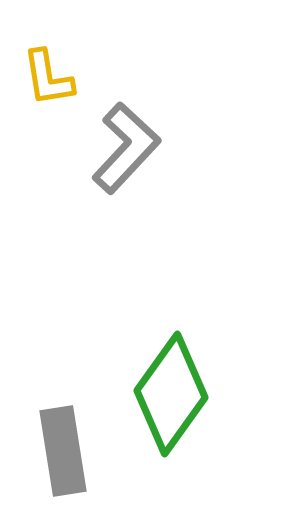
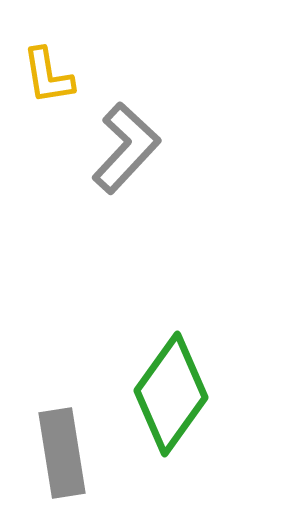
yellow L-shape: moved 2 px up
gray rectangle: moved 1 px left, 2 px down
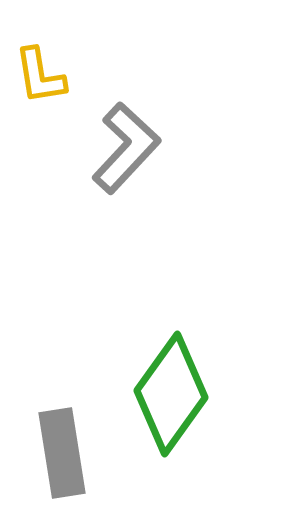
yellow L-shape: moved 8 px left
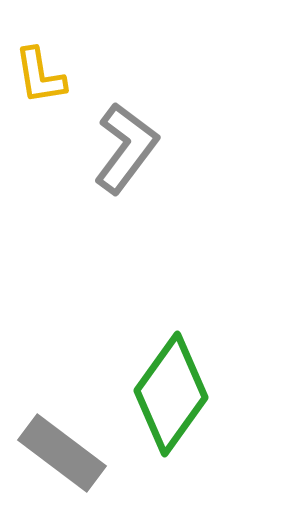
gray L-shape: rotated 6 degrees counterclockwise
gray rectangle: rotated 44 degrees counterclockwise
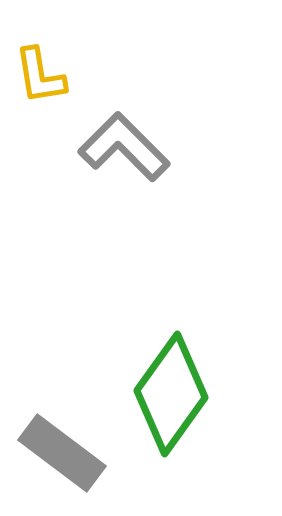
gray L-shape: moved 2 px left, 1 px up; rotated 82 degrees counterclockwise
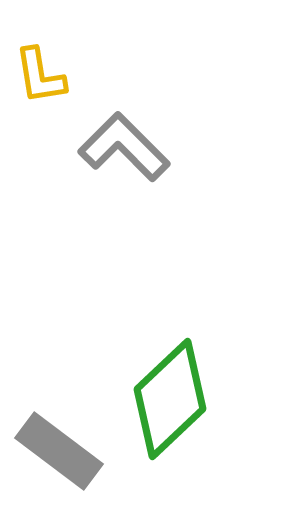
green diamond: moved 1 px left, 5 px down; rotated 11 degrees clockwise
gray rectangle: moved 3 px left, 2 px up
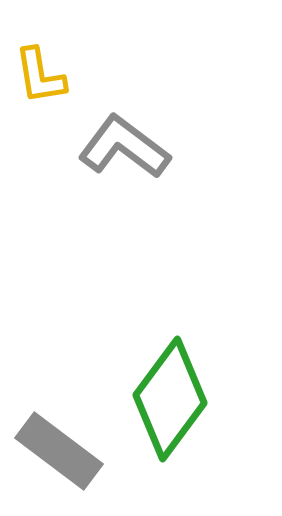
gray L-shape: rotated 8 degrees counterclockwise
green diamond: rotated 10 degrees counterclockwise
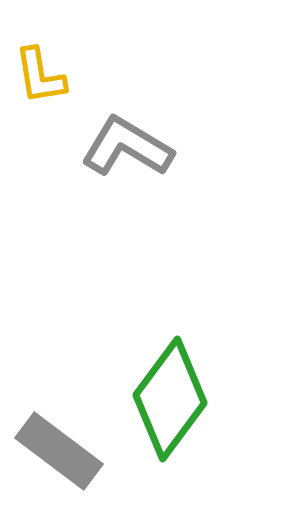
gray L-shape: moved 3 px right; rotated 6 degrees counterclockwise
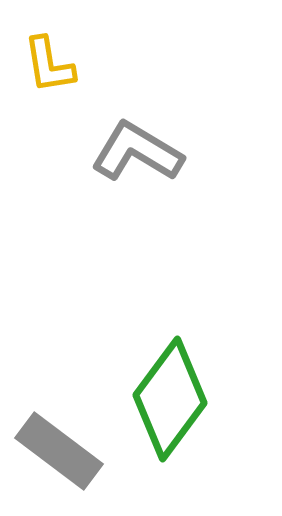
yellow L-shape: moved 9 px right, 11 px up
gray L-shape: moved 10 px right, 5 px down
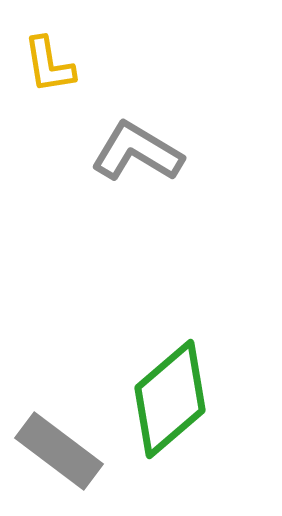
green diamond: rotated 13 degrees clockwise
